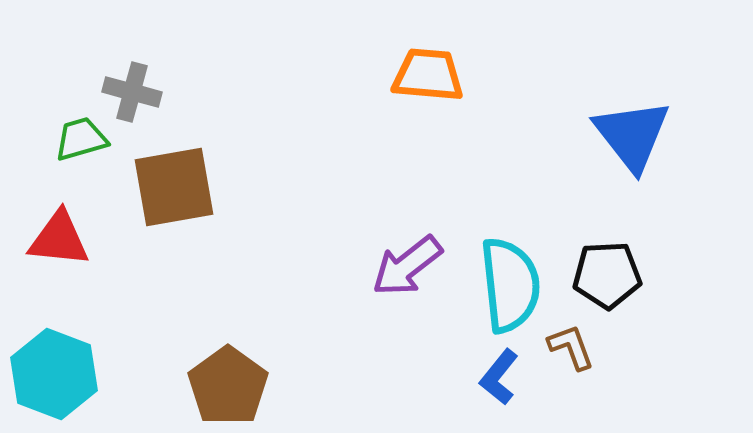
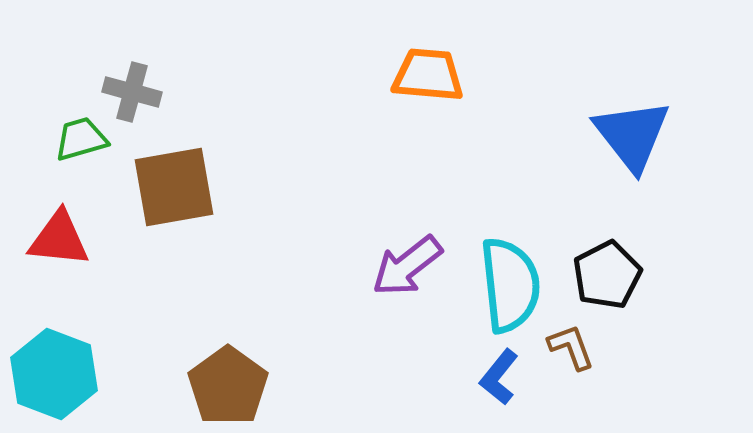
black pentagon: rotated 24 degrees counterclockwise
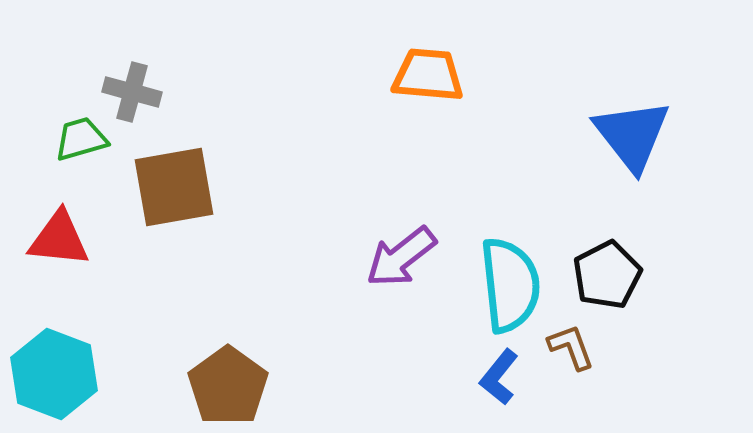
purple arrow: moved 6 px left, 9 px up
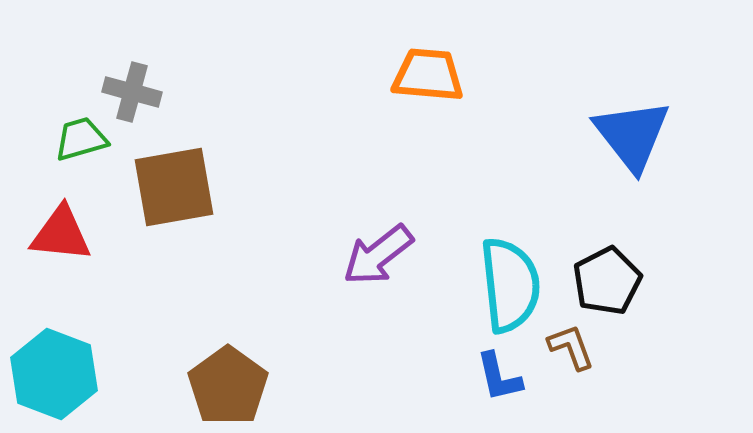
red triangle: moved 2 px right, 5 px up
purple arrow: moved 23 px left, 2 px up
black pentagon: moved 6 px down
blue L-shape: rotated 52 degrees counterclockwise
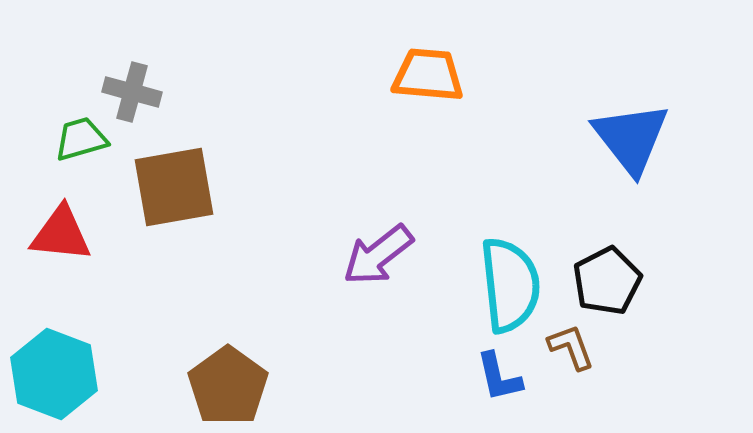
blue triangle: moved 1 px left, 3 px down
